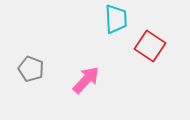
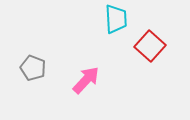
red square: rotated 8 degrees clockwise
gray pentagon: moved 2 px right, 1 px up
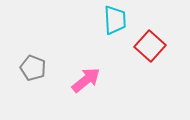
cyan trapezoid: moved 1 px left, 1 px down
pink arrow: rotated 8 degrees clockwise
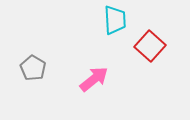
gray pentagon: rotated 10 degrees clockwise
pink arrow: moved 8 px right, 1 px up
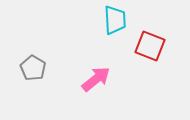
red square: rotated 20 degrees counterclockwise
pink arrow: moved 2 px right
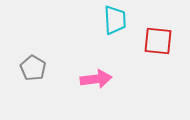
red square: moved 8 px right, 5 px up; rotated 16 degrees counterclockwise
pink arrow: rotated 32 degrees clockwise
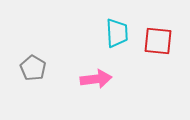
cyan trapezoid: moved 2 px right, 13 px down
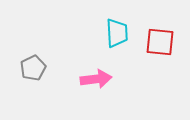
red square: moved 2 px right, 1 px down
gray pentagon: rotated 15 degrees clockwise
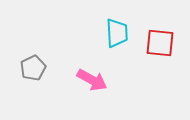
red square: moved 1 px down
pink arrow: moved 4 px left, 1 px down; rotated 36 degrees clockwise
